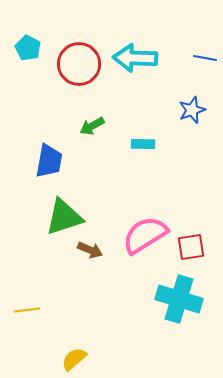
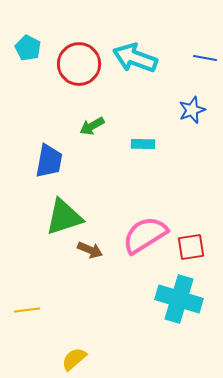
cyan arrow: rotated 18 degrees clockwise
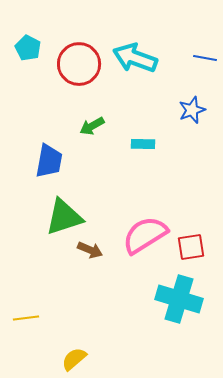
yellow line: moved 1 px left, 8 px down
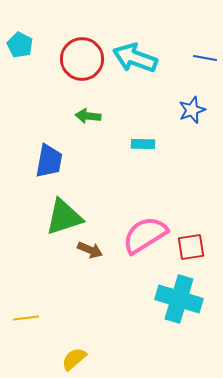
cyan pentagon: moved 8 px left, 3 px up
red circle: moved 3 px right, 5 px up
green arrow: moved 4 px left, 10 px up; rotated 35 degrees clockwise
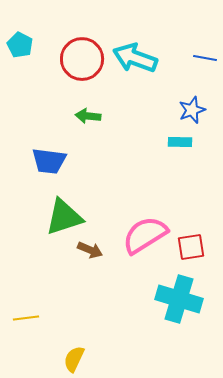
cyan rectangle: moved 37 px right, 2 px up
blue trapezoid: rotated 87 degrees clockwise
yellow semicircle: rotated 24 degrees counterclockwise
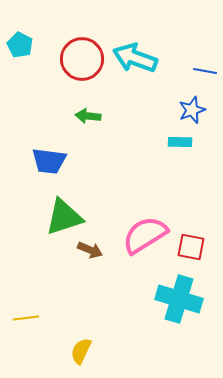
blue line: moved 13 px down
red square: rotated 20 degrees clockwise
yellow semicircle: moved 7 px right, 8 px up
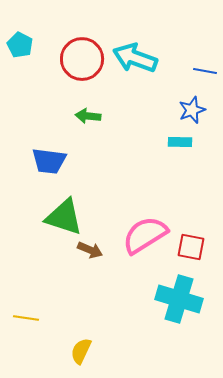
green triangle: rotated 36 degrees clockwise
yellow line: rotated 15 degrees clockwise
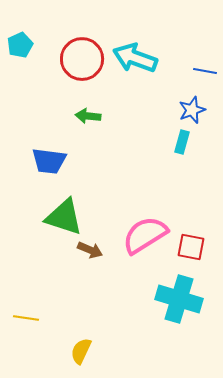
cyan pentagon: rotated 20 degrees clockwise
cyan rectangle: moved 2 px right; rotated 75 degrees counterclockwise
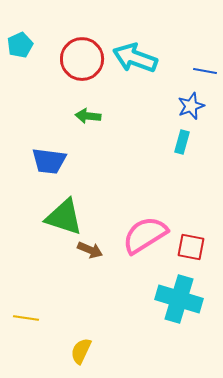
blue star: moved 1 px left, 4 px up
